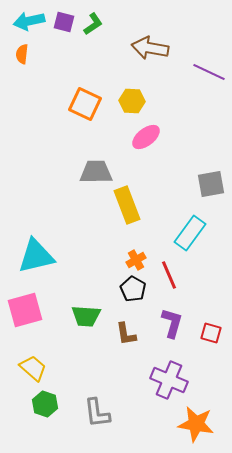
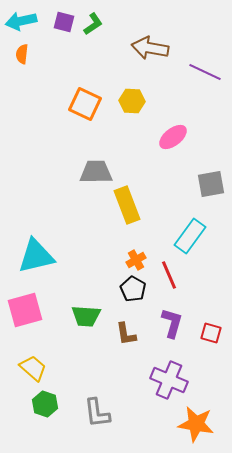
cyan arrow: moved 8 px left
purple line: moved 4 px left
pink ellipse: moved 27 px right
cyan rectangle: moved 3 px down
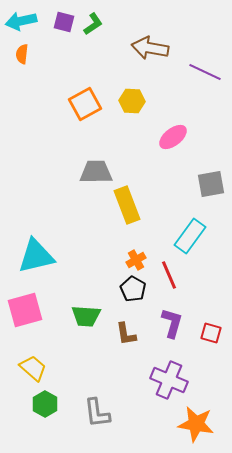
orange square: rotated 36 degrees clockwise
green hexagon: rotated 10 degrees clockwise
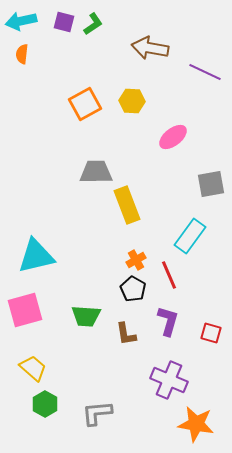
purple L-shape: moved 4 px left, 2 px up
gray L-shape: rotated 92 degrees clockwise
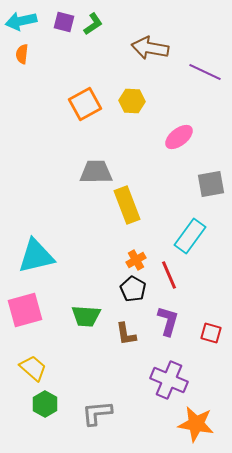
pink ellipse: moved 6 px right
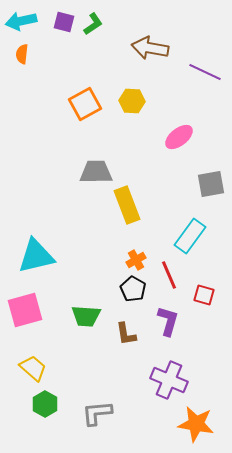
red square: moved 7 px left, 38 px up
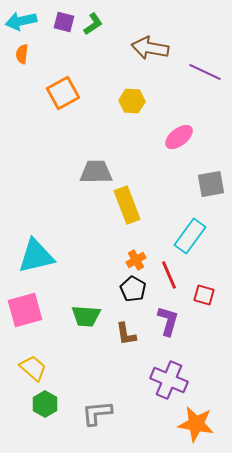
orange square: moved 22 px left, 11 px up
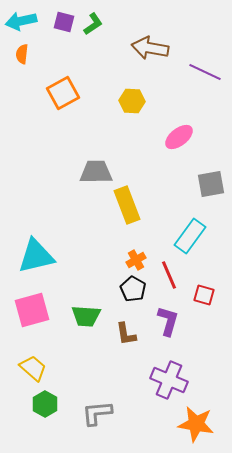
pink square: moved 7 px right
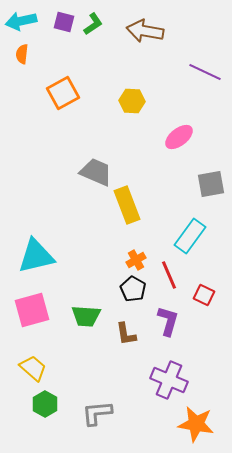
brown arrow: moved 5 px left, 17 px up
gray trapezoid: rotated 24 degrees clockwise
red square: rotated 10 degrees clockwise
